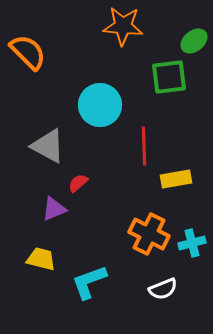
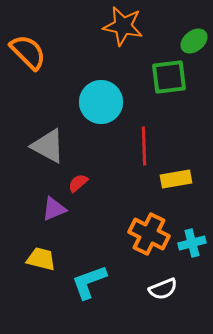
orange star: rotated 6 degrees clockwise
cyan circle: moved 1 px right, 3 px up
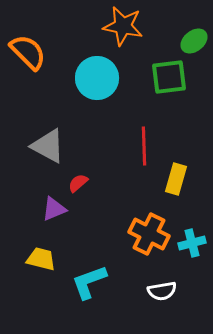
cyan circle: moved 4 px left, 24 px up
yellow rectangle: rotated 64 degrees counterclockwise
white semicircle: moved 1 px left, 2 px down; rotated 12 degrees clockwise
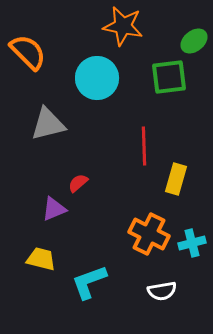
gray triangle: moved 22 px up; rotated 42 degrees counterclockwise
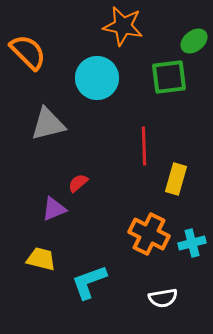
white semicircle: moved 1 px right, 7 px down
